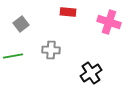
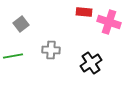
red rectangle: moved 16 px right
black cross: moved 10 px up
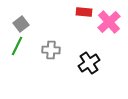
pink cross: rotated 30 degrees clockwise
green line: moved 4 px right, 10 px up; rotated 54 degrees counterclockwise
black cross: moved 2 px left
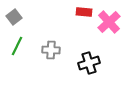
gray square: moved 7 px left, 7 px up
black cross: rotated 15 degrees clockwise
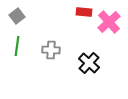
gray square: moved 3 px right, 1 px up
green line: rotated 18 degrees counterclockwise
black cross: rotated 30 degrees counterclockwise
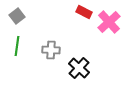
red rectangle: rotated 21 degrees clockwise
black cross: moved 10 px left, 5 px down
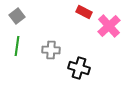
pink cross: moved 4 px down
black cross: rotated 25 degrees counterclockwise
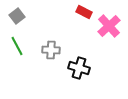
green line: rotated 36 degrees counterclockwise
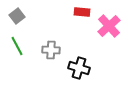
red rectangle: moved 2 px left; rotated 21 degrees counterclockwise
